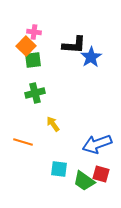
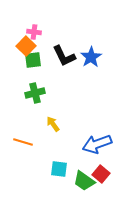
black L-shape: moved 10 px left, 11 px down; rotated 60 degrees clockwise
red square: rotated 24 degrees clockwise
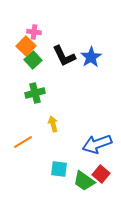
green square: rotated 36 degrees counterclockwise
yellow arrow: rotated 21 degrees clockwise
orange line: rotated 48 degrees counterclockwise
